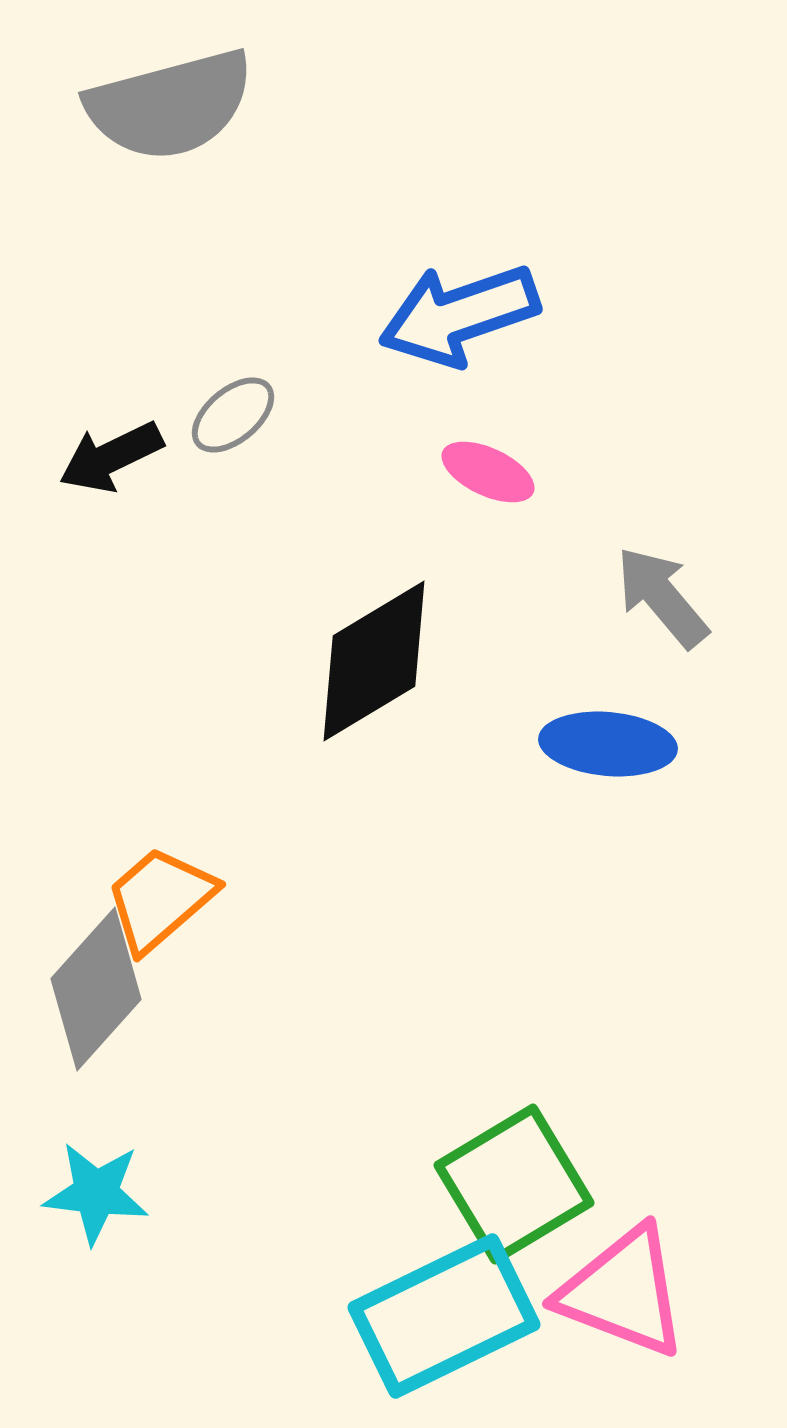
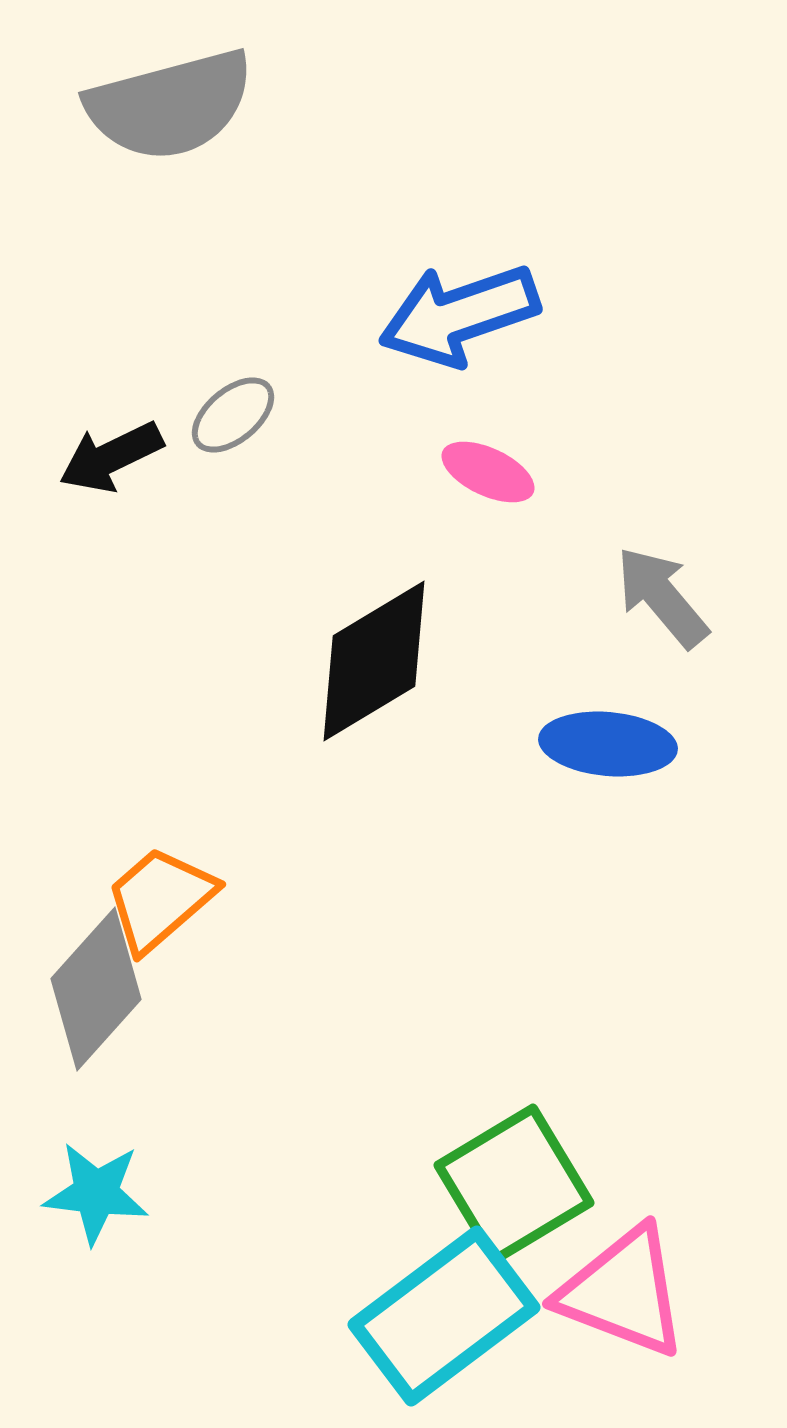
cyan rectangle: rotated 11 degrees counterclockwise
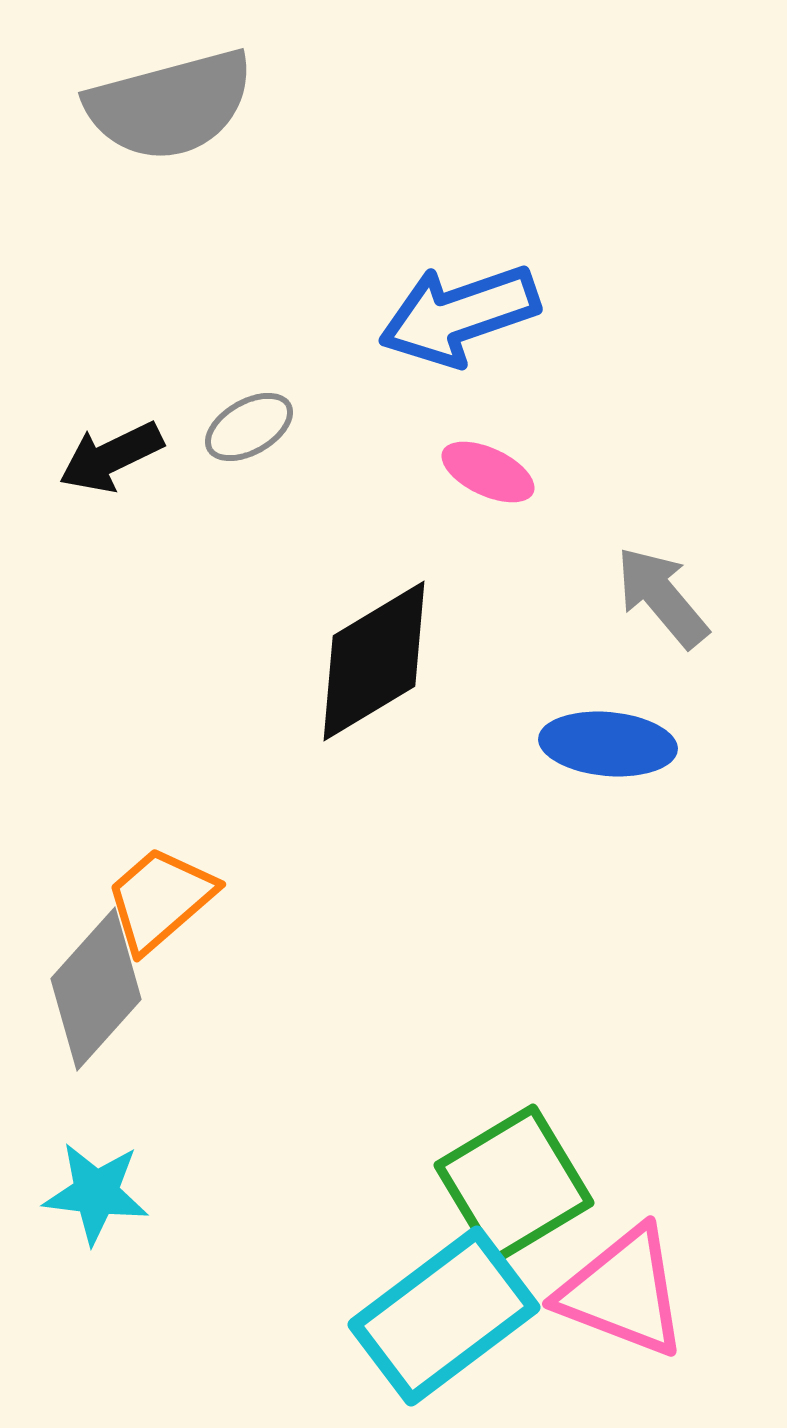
gray ellipse: moved 16 px right, 12 px down; rotated 10 degrees clockwise
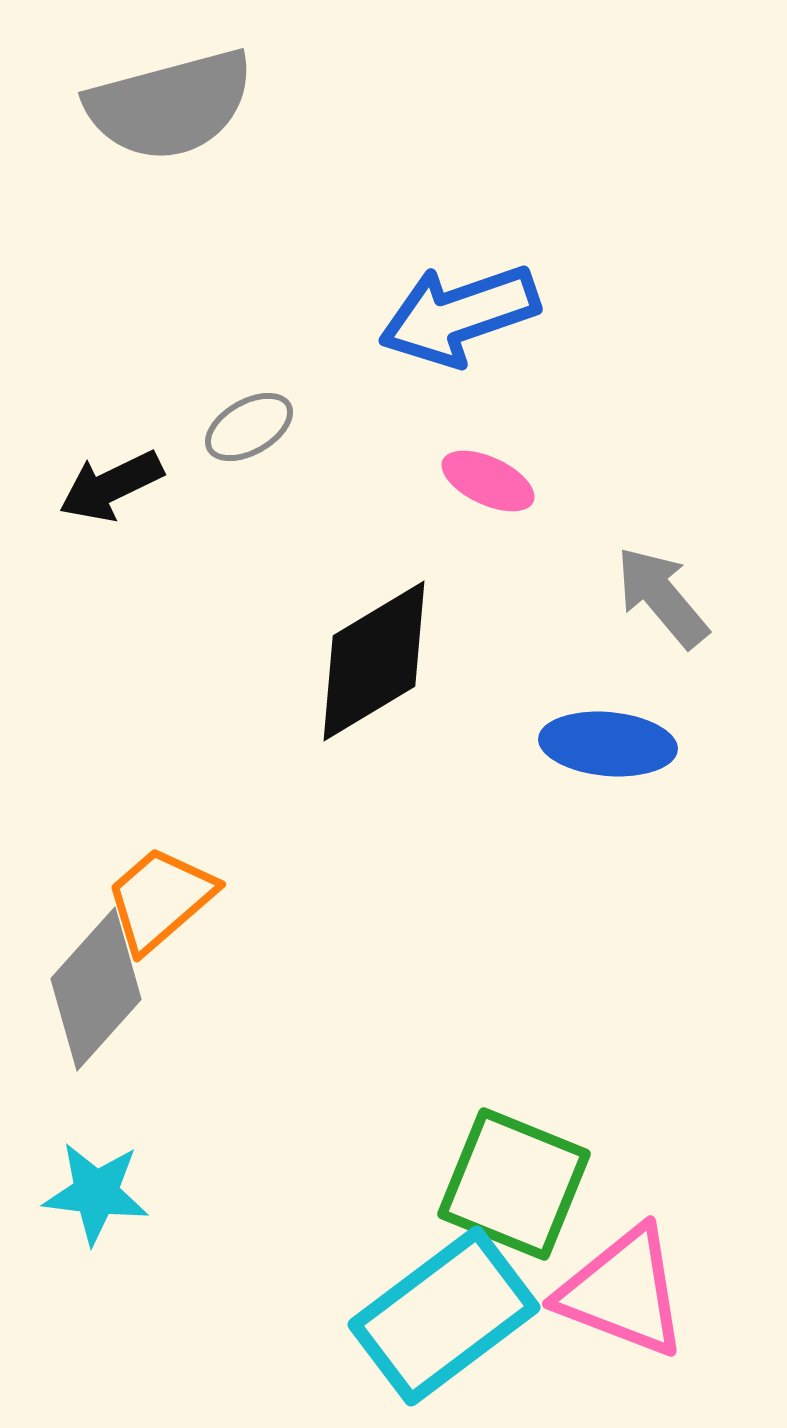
black arrow: moved 29 px down
pink ellipse: moved 9 px down
green square: rotated 37 degrees counterclockwise
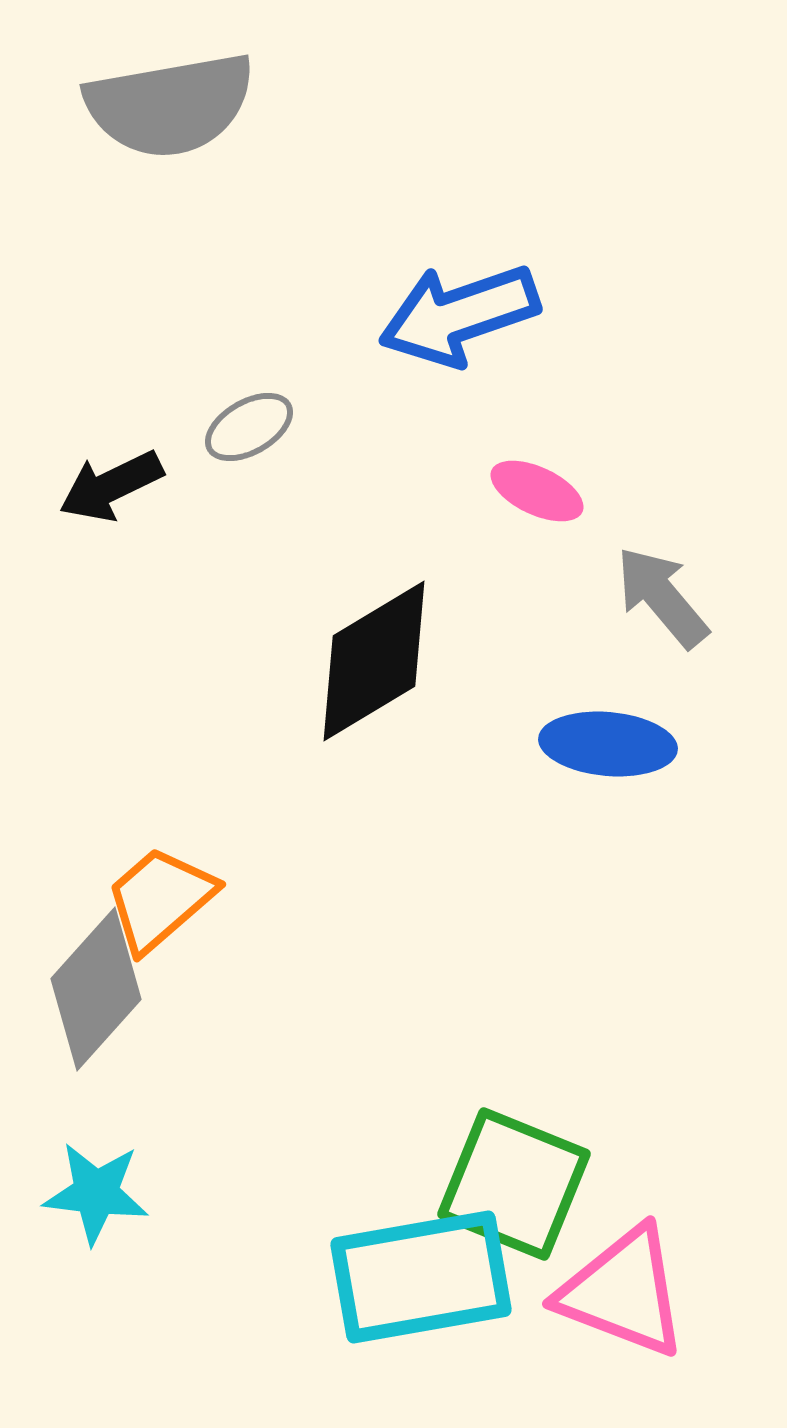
gray semicircle: rotated 5 degrees clockwise
pink ellipse: moved 49 px right, 10 px down
cyan rectangle: moved 23 px left, 39 px up; rotated 27 degrees clockwise
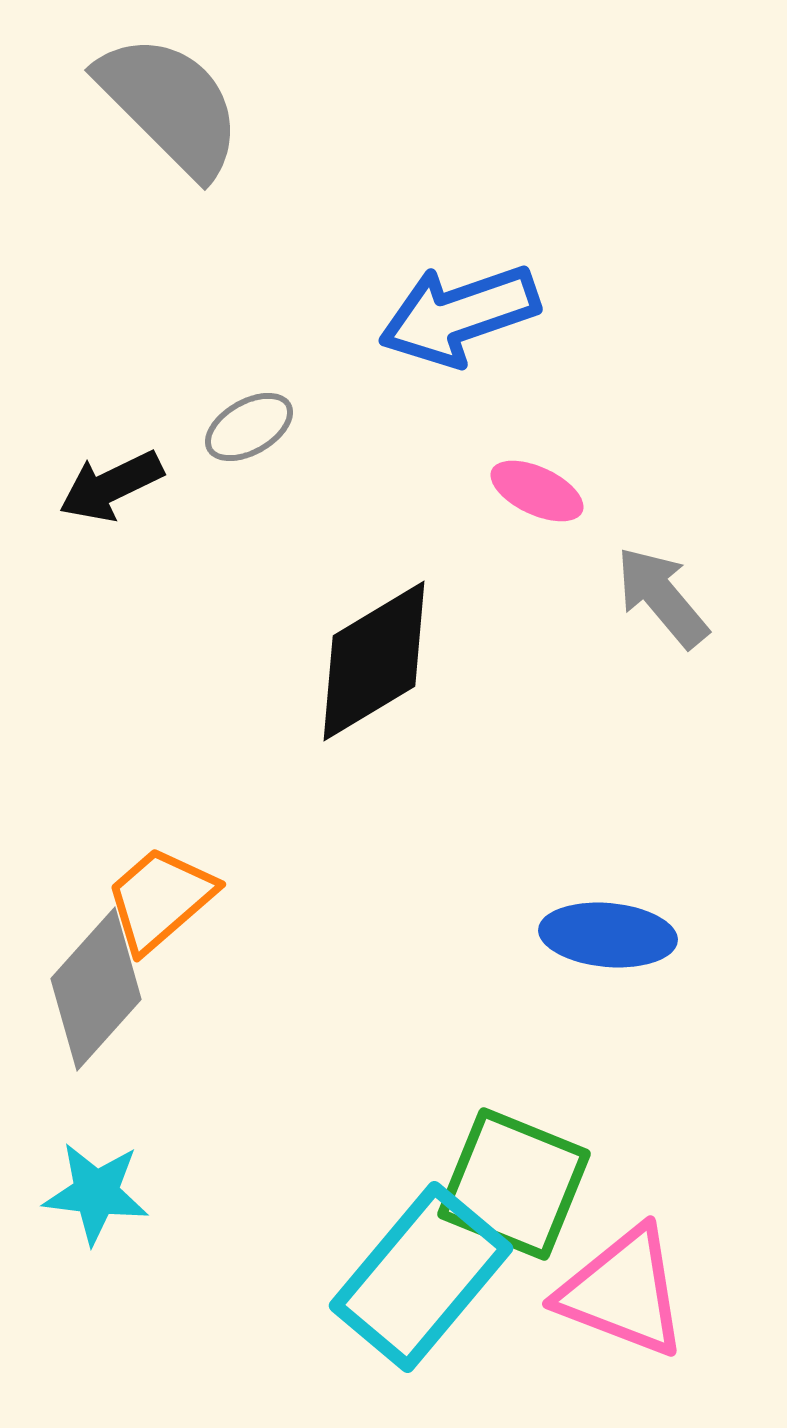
gray semicircle: rotated 125 degrees counterclockwise
blue ellipse: moved 191 px down
cyan rectangle: rotated 40 degrees counterclockwise
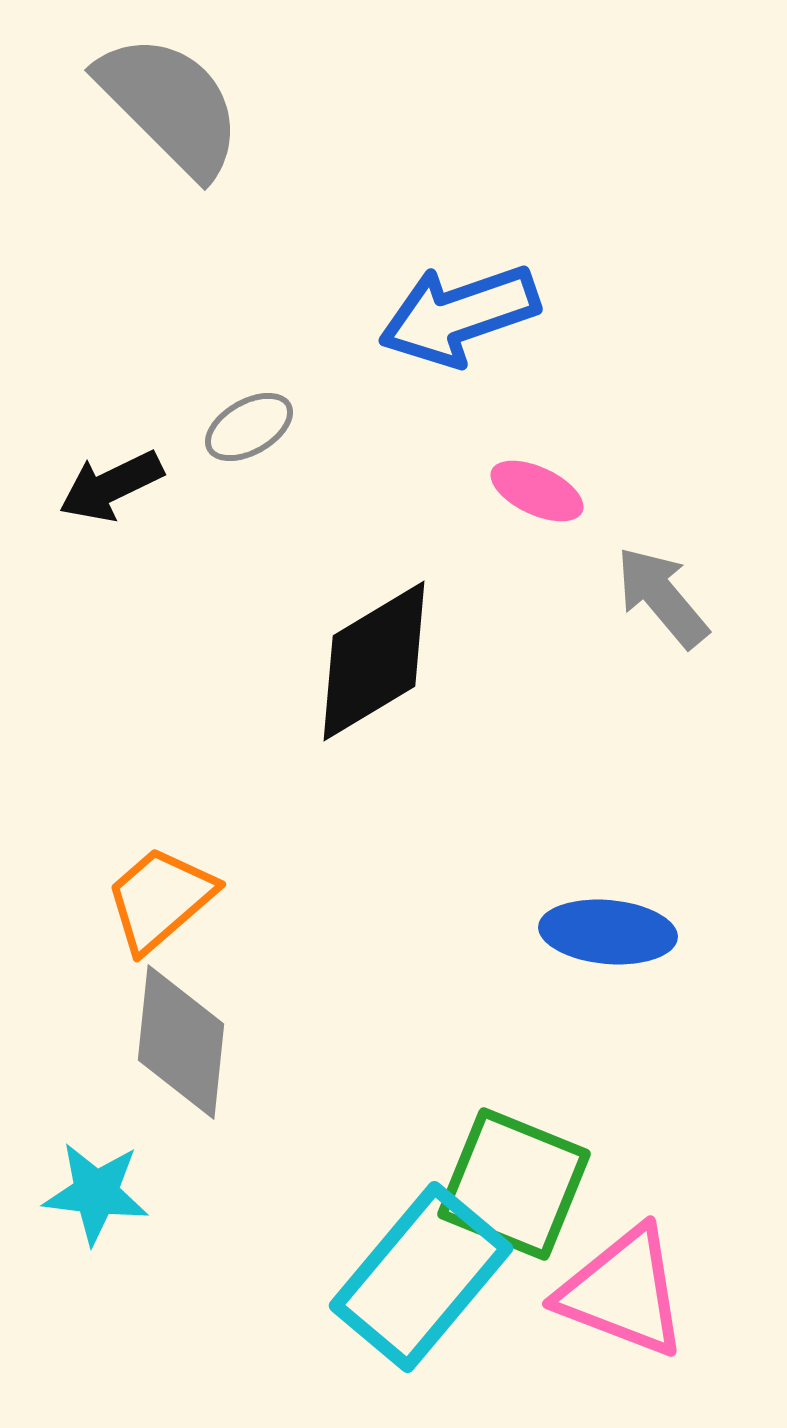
blue ellipse: moved 3 px up
gray diamond: moved 85 px right, 53 px down; rotated 36 degrees counterclockwise
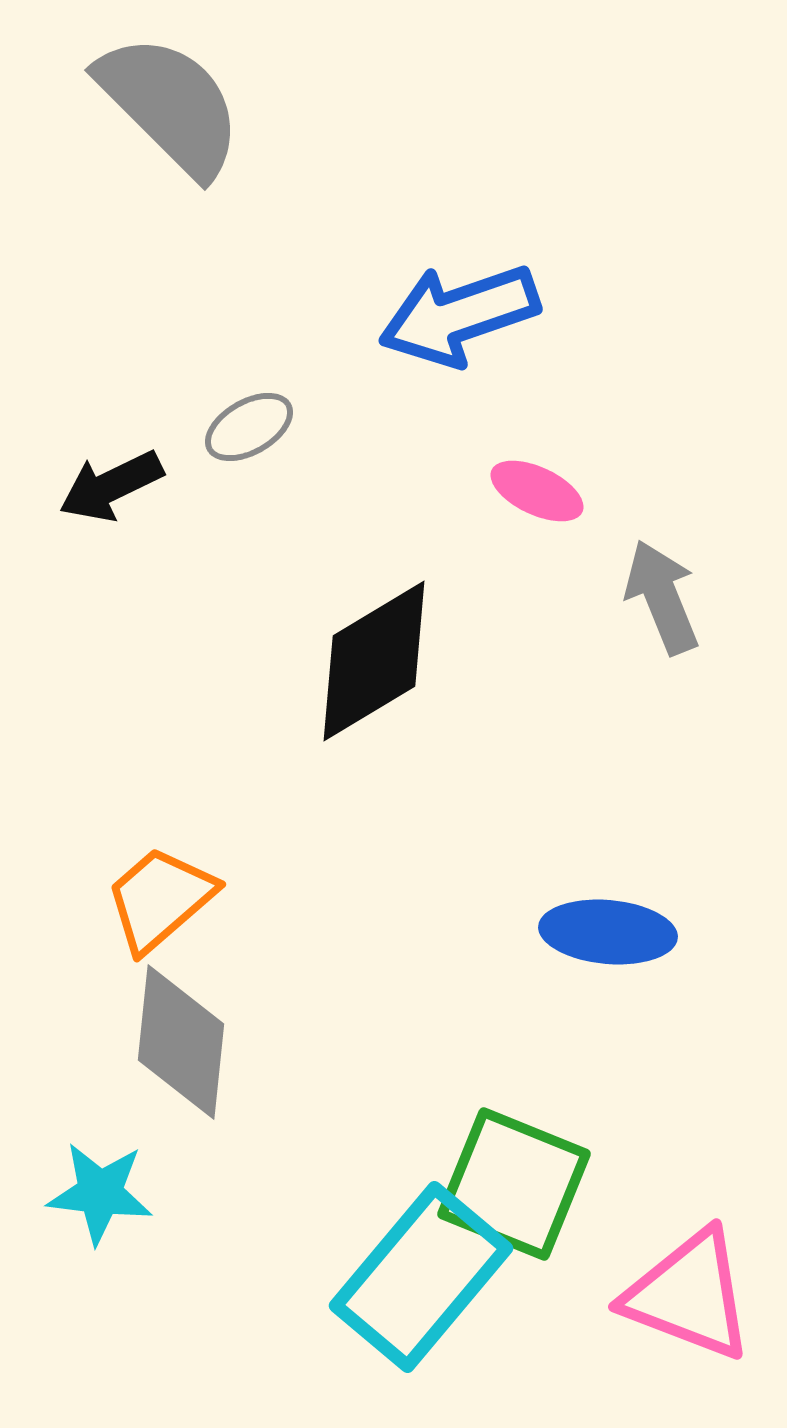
gray arrow: rotated 18 degrees clockwise
cyan star: moved 4 px right
pink triangle: moved 66 px right, 3 px down
